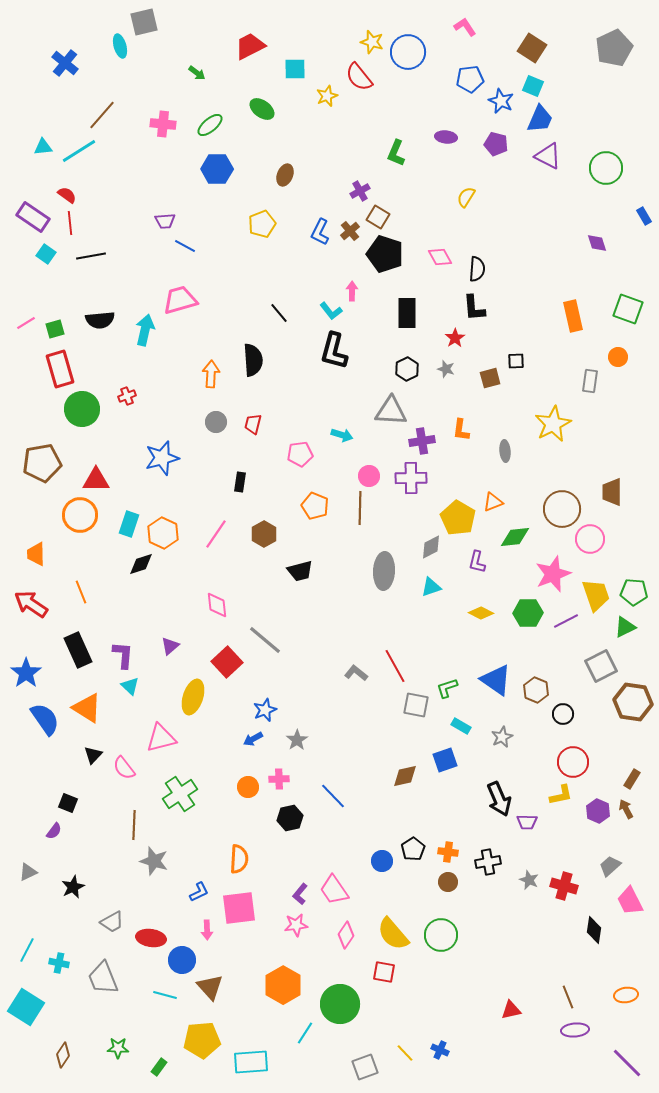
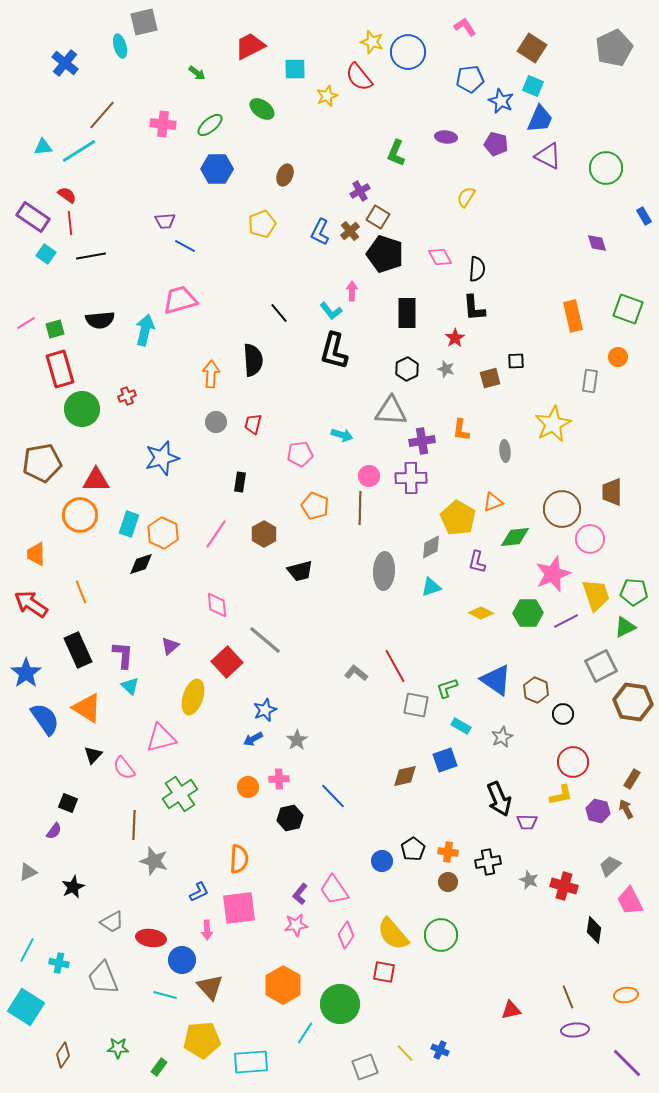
purple hexagon at (598, 811): rotated 10 degrees counterclockwise
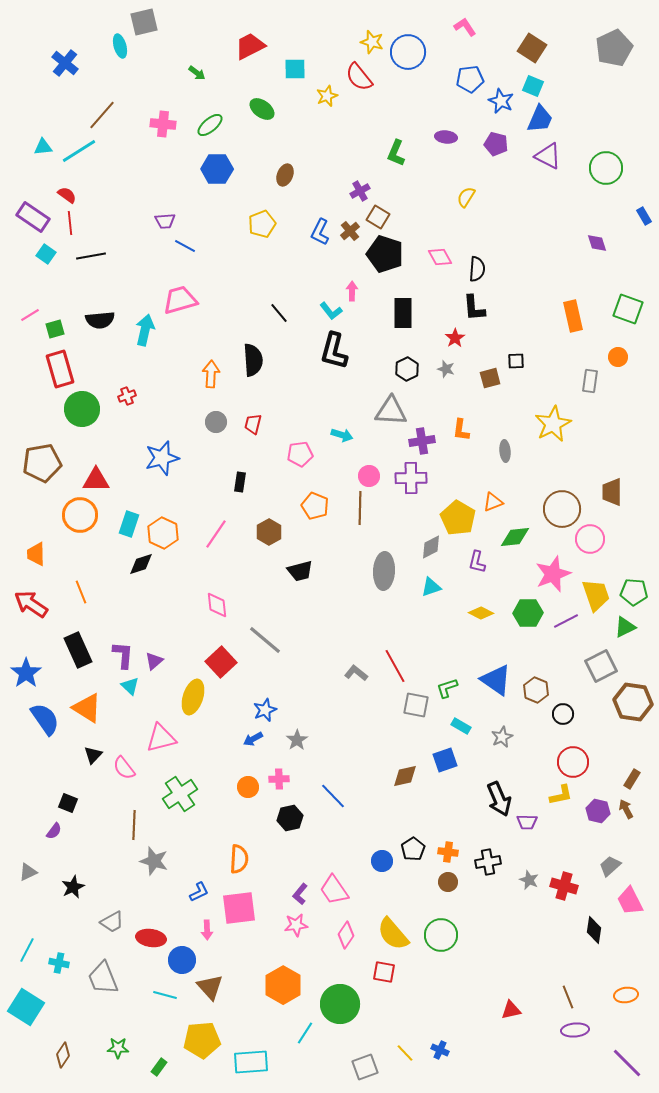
black rectangle at (407, 313): moved 4 px left
pink line at (26, 323): moved 4 px right, 8 px up
brown hexagon at (264, 534): moved 5 px right, 2 px up
purple triangle at (170, 646): moved 16 px left, 15 px down
red square at (227, 662): moved 6 px left
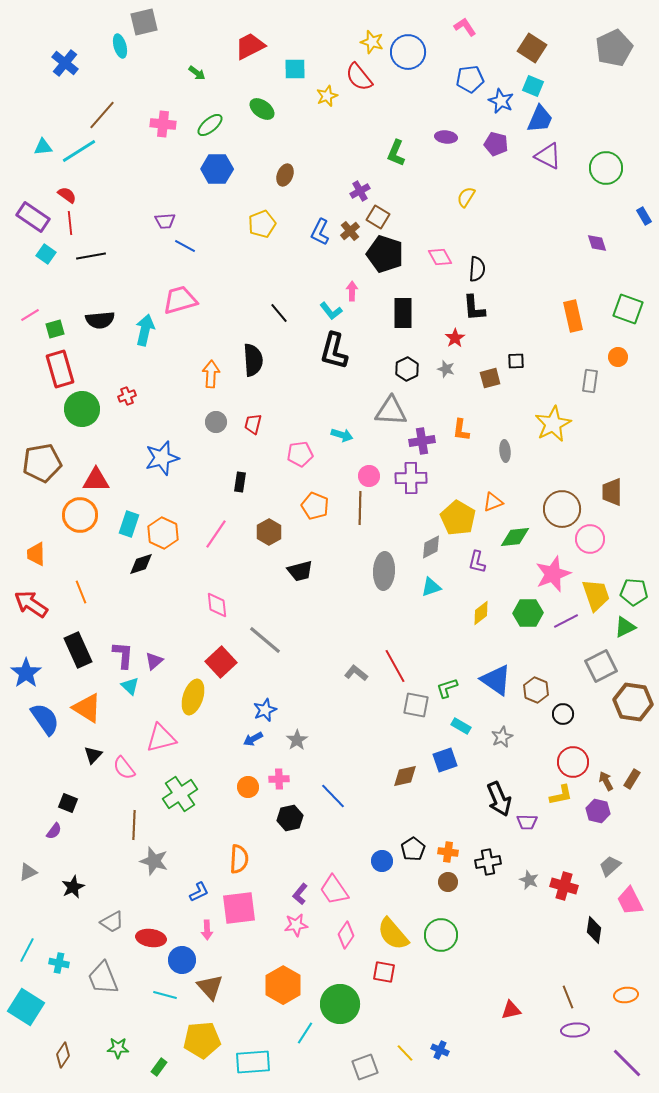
yellow diamond at (481, 613): rotated 65 degrees counterclockwise
brown arrow at (626, 809): moved 20 px left, 28 px up
cyan rectangle at (251, 1062): moved 2 px right
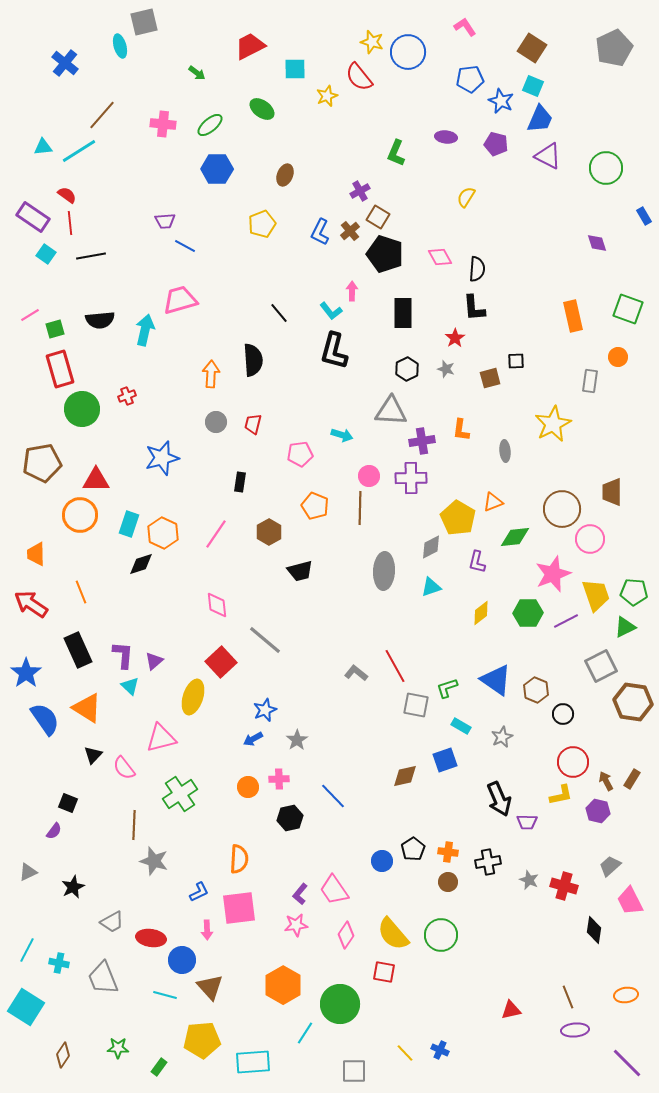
gray square at (365, 1067): moved 11 px left, 4 px down; rotated 20 degrees clockwise
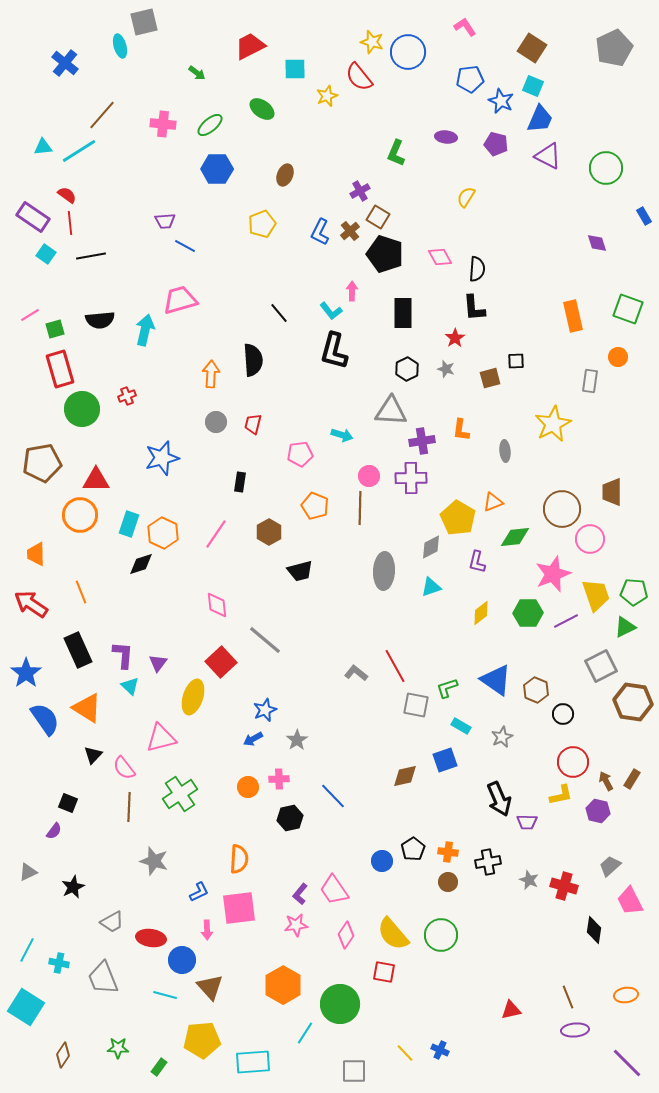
purple triangle at (154, 661): moved 4 px right, 2 px down; rotated 12 degrees counterclockwise
brown line at (134, 825): moved 5 px left, 18 px up
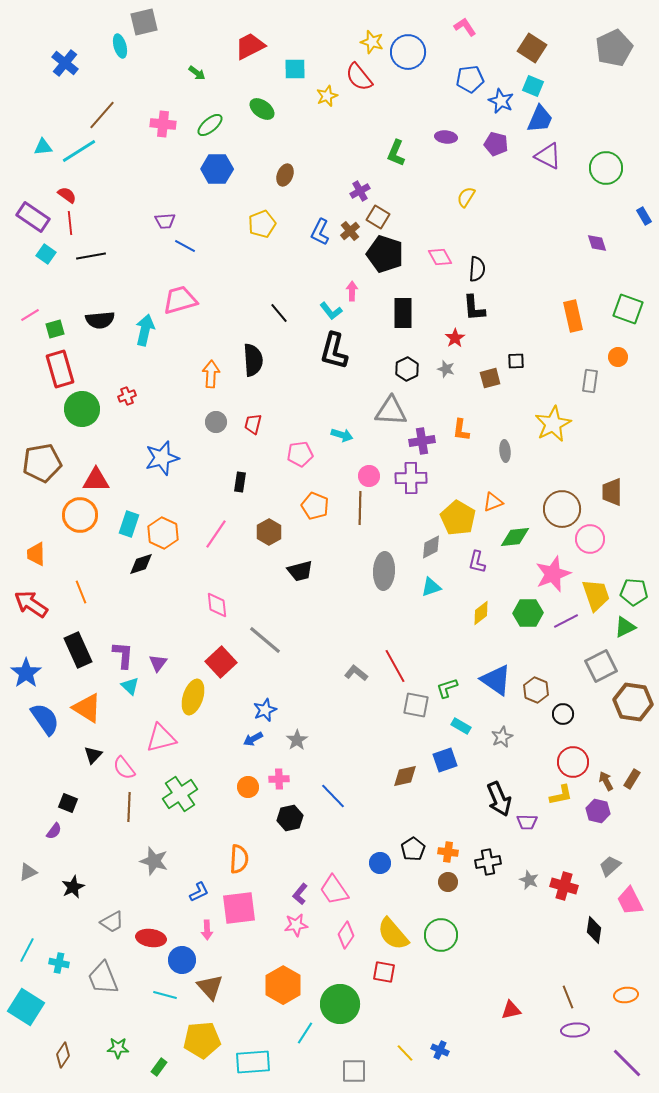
blue circle at (382, 861): moved 2 px left, 2 px down
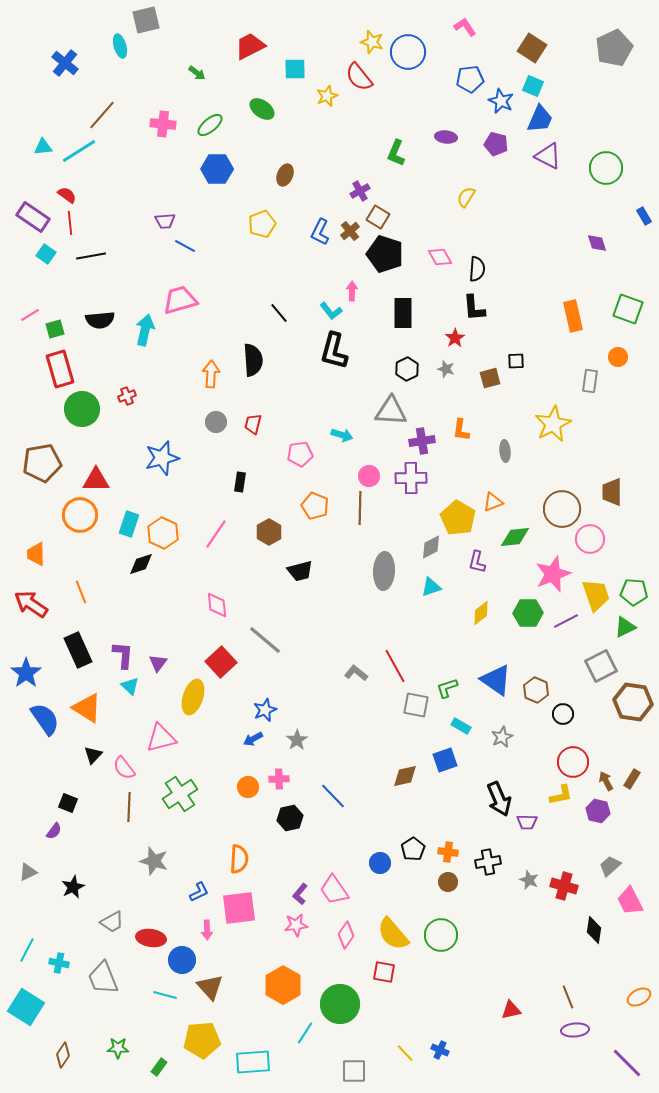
gray square at (144, 22): moved 2 px right, 2 px up
orange ellipse at (626, 995): moved 13 px right, 2 px down; rotated 20 degrees counterclockwise
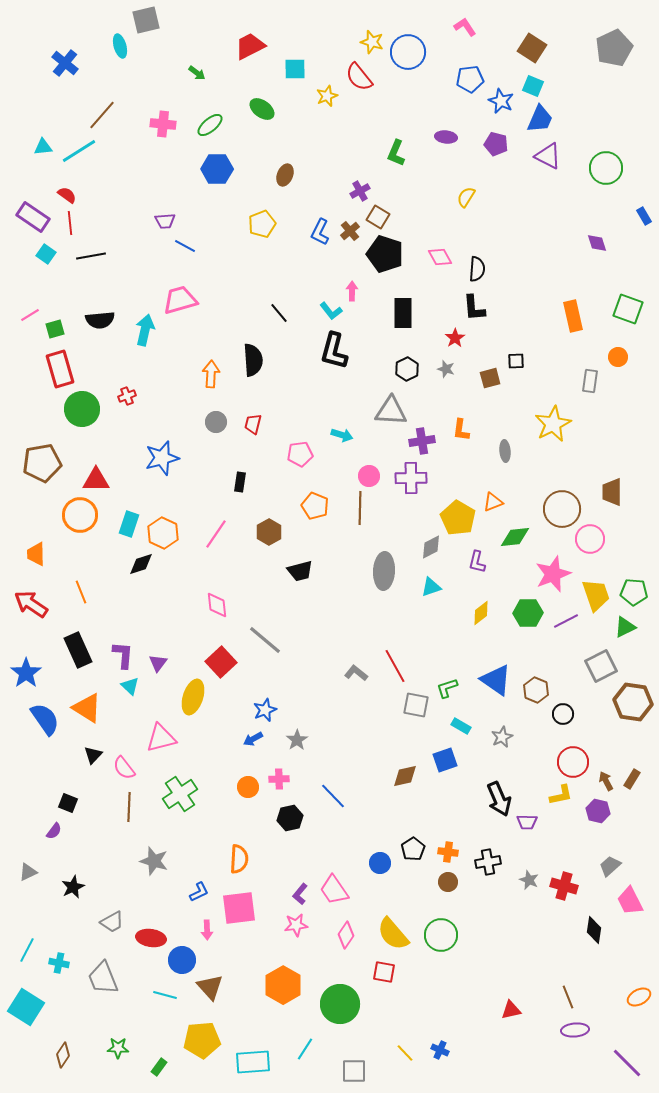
cyan line at (305, 1033): moved 16 px down
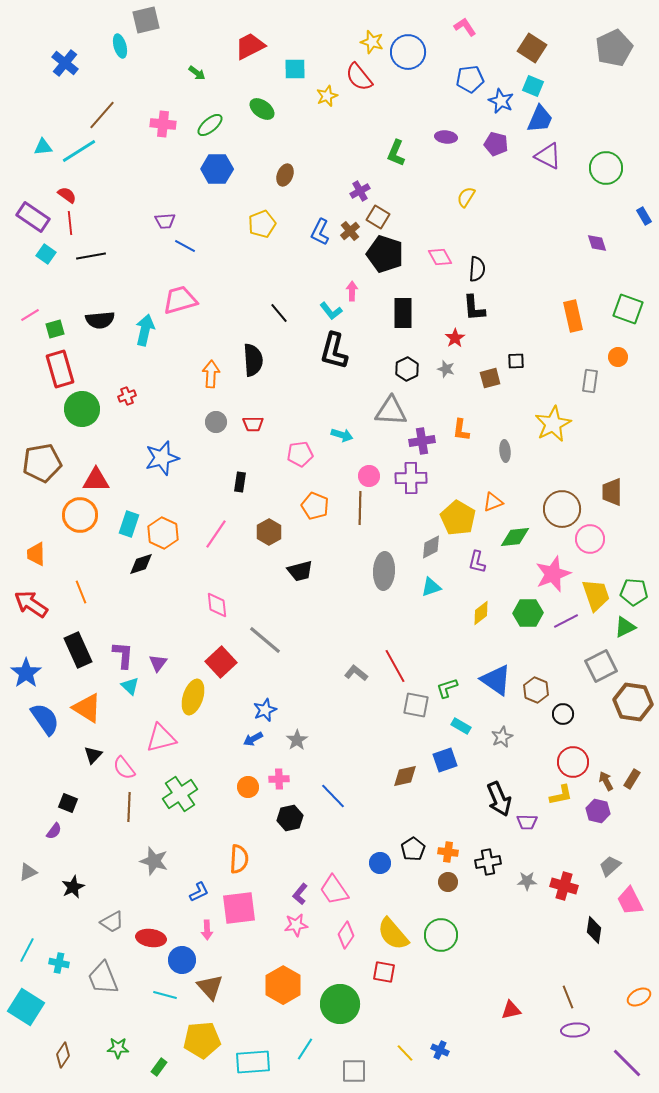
red trapezoid at (253, 424): rotated 105 degrees counterclockwise
gray star at (529, 880): moved 2 px left, 1 px down; rotated 24 degrees counterclockwise
